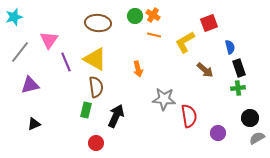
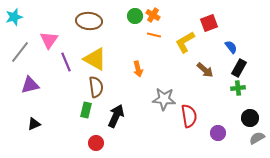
brown ellipse: moved 9 px left, 2 px up
blue semicircle: moved 1 px right; rotated 24 degrees counterclockwise
black rectangle: rotated 48 degrees clockwise
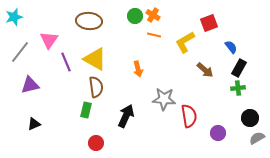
black arrow: moved 10 px right
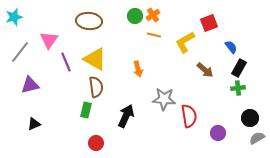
orange cross: rotated 24 degrees clockwise
